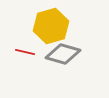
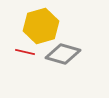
yellow hexagon: moved 10 px left
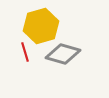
red line: rotated 60 degrees clockwise
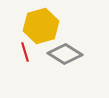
gray diamond: moved 2 px right; rotated 16 degrees clockwise
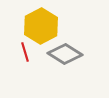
yellow hexagon: rotated 12 degrees counterclockwise
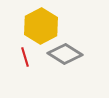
red line: moved 5 px down
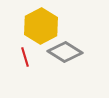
gray diamond: moved 2 px up
